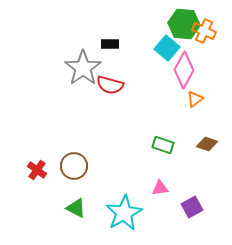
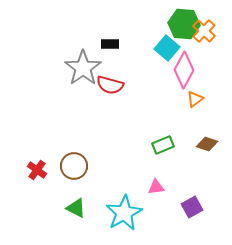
orange cross: rotated 20 degrees clockwise
green rectangle: rotated 40 degrees counterclockwise
pink triangle: moved 4 px left, 1 px up
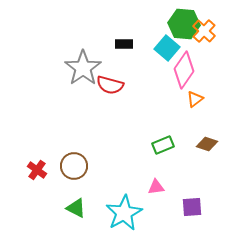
black rectangle: moved 14 px right
pink diamond: rotated 6 degrees clockwise
purple square: rotated 25 degrees clockwise
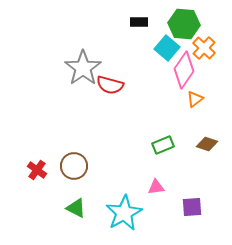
orange cross: moved 17 px down
black rectangle: moved 15 px right, 22 px up
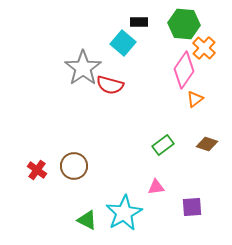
cyan square: moved 44 px left, 5 px up
green rectangle: rotated 15 degrees counterclockwise
green triangle: moved 11 px right, 12 px down
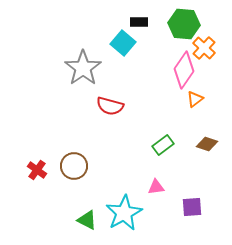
red semicircle: moved 21 px down
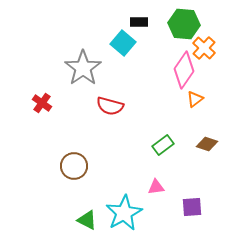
red cross: moved 5 px right, 67 px up
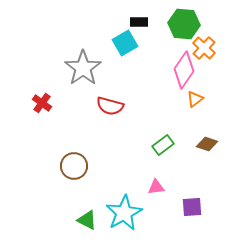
cyan square: moved 2 px right; rotated 20 degrees clockwise
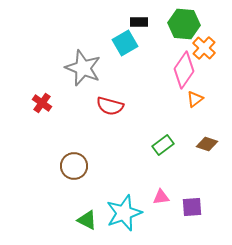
gray star: rotated 15 degrees counterclockwise
pink triangle: moved 5 px right, 10 px down
cyan star: rotated 9 degrees clockwise
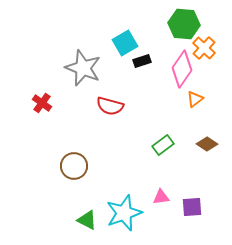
black rectangle: moved 3 px right, 39 px down; rotated 18 degrees counterclockwise
pink diamond: moved 2 px left, 1 px up
brown diamond: rotated 15 degrees clockwise
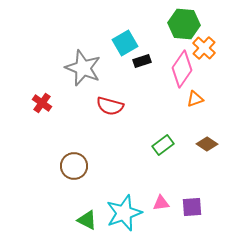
orange triangle: rotated 18 degrees clockwise
pink triangle: moved 6 px down
